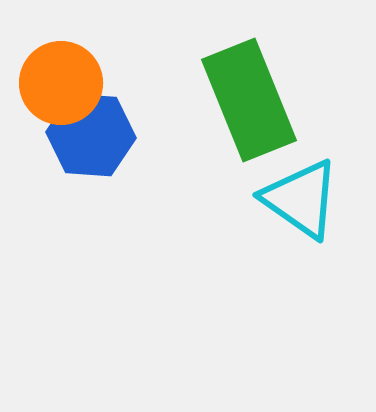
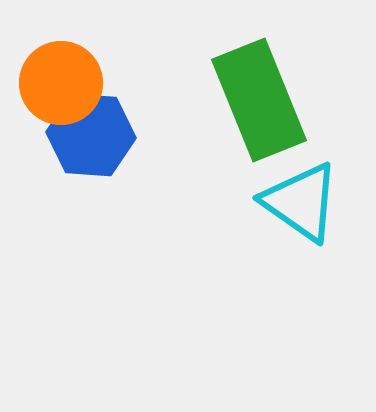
green rectangle: moved 10 px right
cyan triangle: moved 3 px down
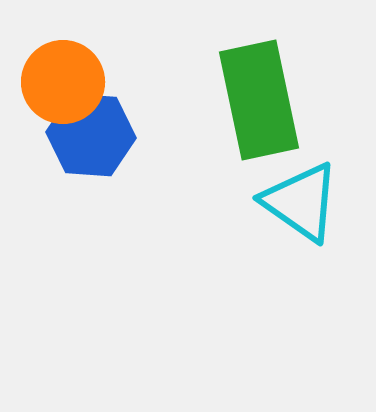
orange circle: moved 2 px right, 1 px up
green rectangle: rotated 10 degrees clockwise
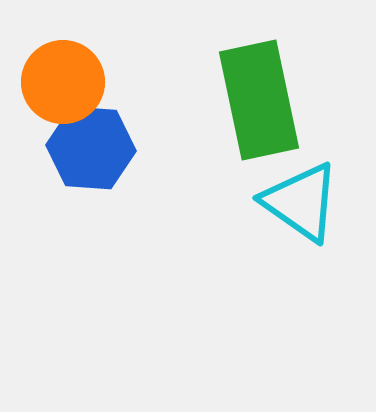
blue hexagon: moved 13 px down
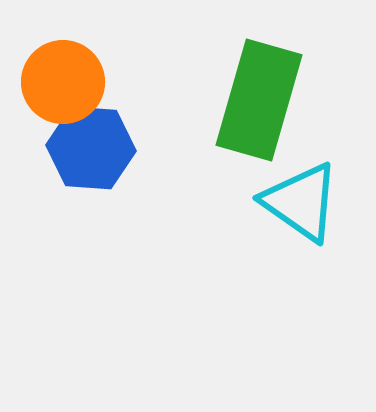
green rectangle: rotated 28 degrees clockwise
